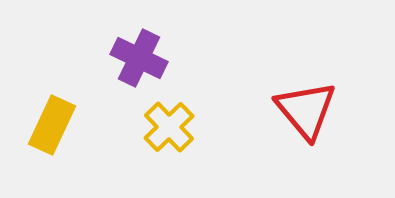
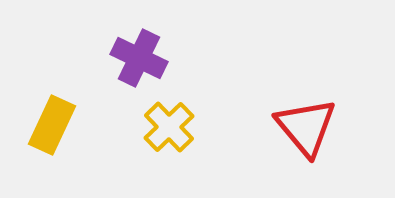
red triangle: moved 17 px down
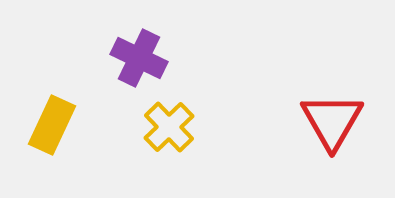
red triangle: moved 26 px right, 6 px up; rotated 10 degrees clockwise
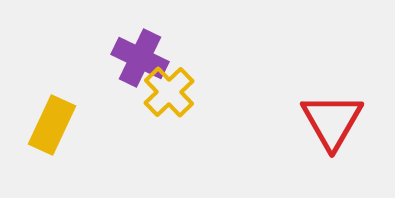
purple cross: moved 1 px right
yellow cross: moved 35 px up
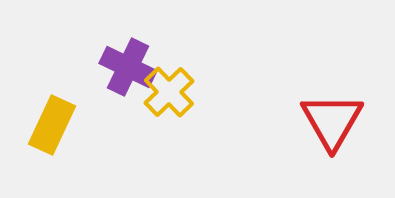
purple cross: moved 12 px left, 9 px down
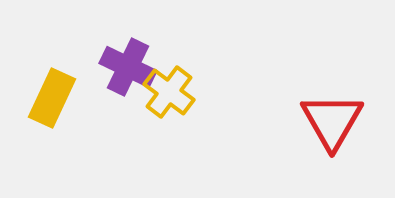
yellow cross: rotated 9 degrees counterclockwise
yellow rectangle: moved 27 px up
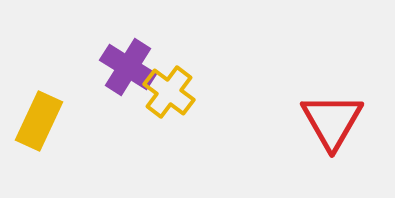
purple cross: rotated 6 degrees clockwise
yellow rectangle: moved 13 px left, 23 px down
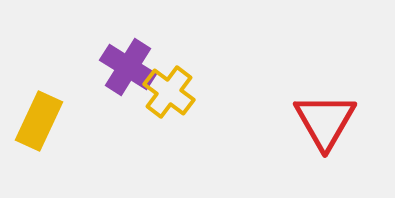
red triangle: moved 7 px left
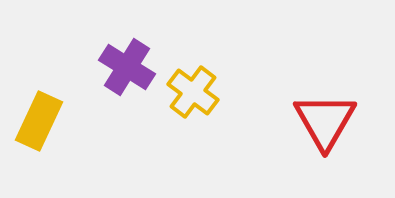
purple cross: moved 1 px left
yellow cross: moved 24 px right
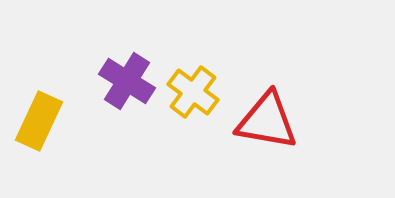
purple cross: moved 14 px down
red triangle: moved 58 px left; rotated 50 degrees counterclockwise
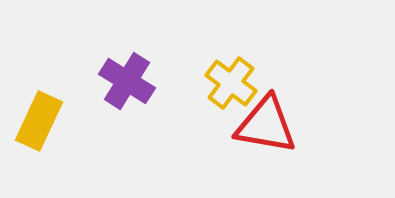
yellow cross: moved 38 px right, 9 px up
red triangle: moved 1 px left, 4 px down
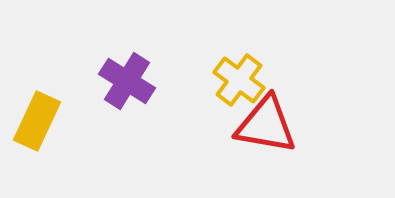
yellow cross: moved 8 px right, 3 px up
yellow rectangle: moved 2 px left
